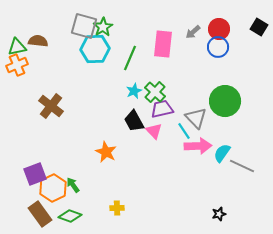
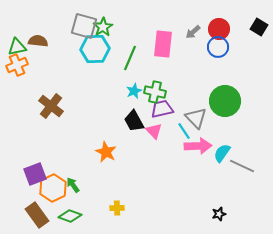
green cross: rotated 30 degrees counterclockwise
brown rectangle: moved 3 px left, 1 px down
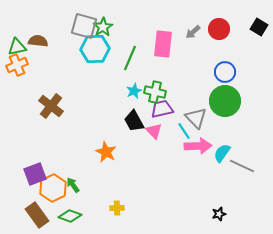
blue circle: moved 7 px right, 25 px down
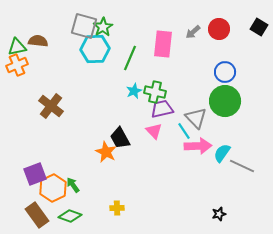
black trapezoid: moved 14 px left, 17 px down
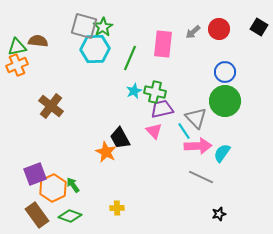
gray line: moved 41 px left, 11 px down
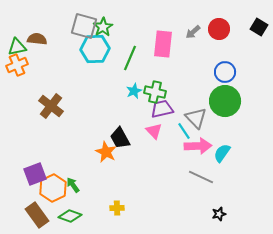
brown semicircle: moved 1 px left, 2 px up
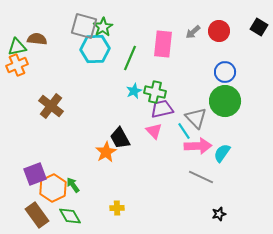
red circle: moved 2 px down
orange star: rotated 15 degrees clockwise
green diamond: rotated 40 degrees clockwise
